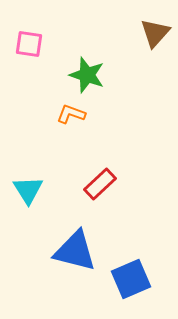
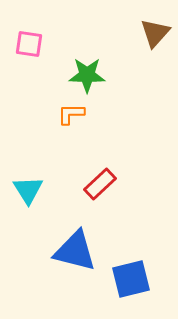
green star: rotated 18 degrees counterclockwise
orange L-shape: rotated 20 degrees counterclockwise
blue square: rotated 9 degrees clockwise
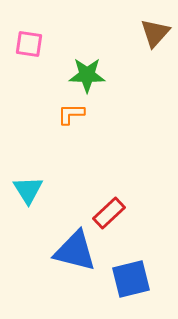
red rectangle: moved 9 px right, 29 px down
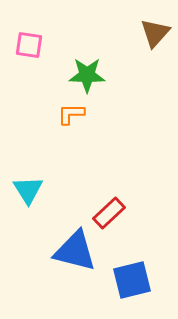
pink square: moved 1 px down
blue square: moved 1 px right, 1 px down
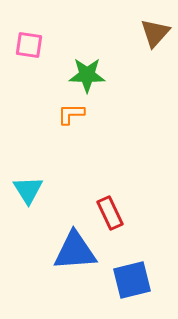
red rectangle: moved 1 px right; rotated 72 degrees counterclockwise
blue triangle: rotated 18 degrees counterclockwise
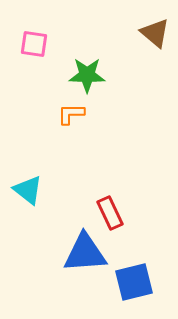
brown triangle: rotated 32 degrees counterclockwise
pink square: moved 5 px right, 1 px up
cyan triangle: rotated 20 degrees counterclockwise
blue triangle: moved 10 px right, 2 px down
blue square: moved 2 px right, 2 px down
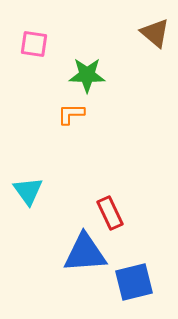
cyan triangle: moved 1 px down; rotated 16 degrees clockwise
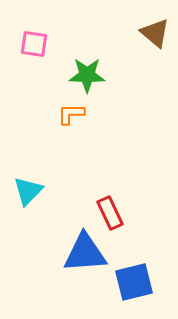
cyan triangle: rotated 20 degrees clockwise
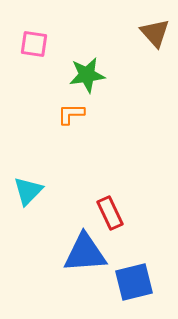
brown triangle: rotated 8 degrees clockwise
green star: rotated 9 degrees counterclockwise
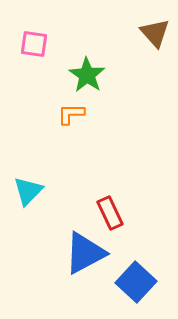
green star: rotated 30 degrees counterclockwise
blue triangle: rotated 24 degrees counterclockwise
blue square: moved 2 px right; rotated 33 degrees counterclockwise
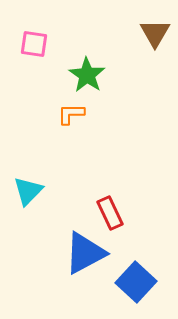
brown triangle: rotated 12 degrees clockwise
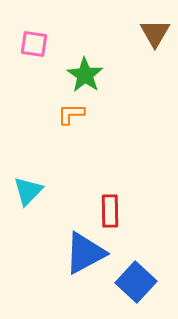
green star: moved 2 px left
red rectangle: moved 2 px up; rotated 24 degrees clockwise
